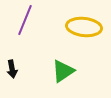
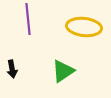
purple line: moved 3 px right, 1 px up; rotated 28 degrees counterclockwise
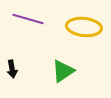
purple line: rotated 68 degrees counterclockwise
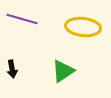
purple line: moved 6 px left
yellow ellipse: moved 1 px left
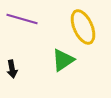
yellow ellipse: rotated 60 degrees clockwise
green triangle: moved 11 px up
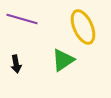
black arrow: moved 4 px right, 5 px up
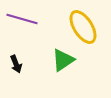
yellow ellipse: rotated 8 degrees counterclockwise
black arrow: rotated 12 degrees counterclockwise
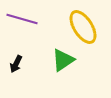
black arrow: rotated 48 degrees clockwise
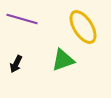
green triangle: rotated 15 degrees clockwise
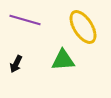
purple line: moved 3 px right, 1 px down
green triangle: rotated 15 degrees clockwise
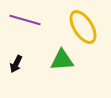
green triangle: moved 1 px left
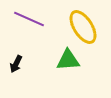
purple line: moved 4 px right, 1 px up; rotated 8 degrees clockwise
green triangle: moved 6 px right
